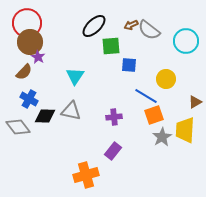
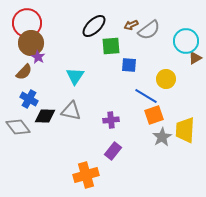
gray semicircle: rotated 75 degrees counterclockwise
brown circle: moved 1 px right, 1 px down
brown triangle: moved 44 px up
purple cross: moved 3 px left, 3 px down
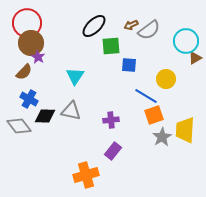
gray diamond: moved 1 px right, 1 px up
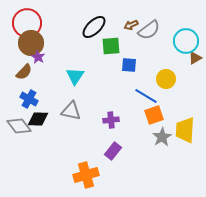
black ellipse: moved 1 px down
black diamond: moved 7 px left, 3 px down
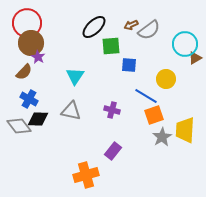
cyan circle: moved 1 px left, 3 px down
purple cross: moved 1 px right, 10 px up; rotated 21 degrees clockwise
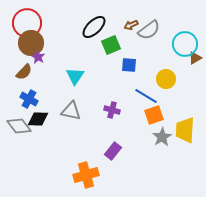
green square: moved 1 px up; rotated 18 degrees counterclockwise
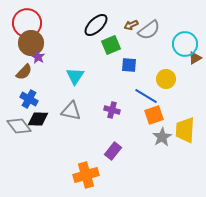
black ellipse: moved 2 px right, 2 px up
